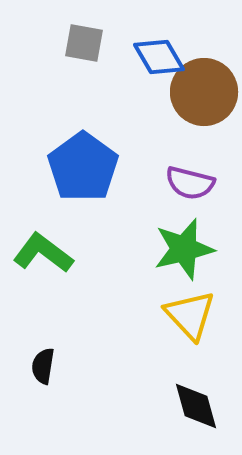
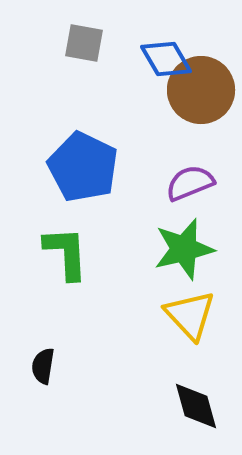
blue diamond: moved 7 px right, 2 px down
brown circle: moved 3 px left, 2 px up
blue pentagon: rotated 10 degrees counterclockwise
purple semicircle: rotated 144 degrees clockwise
green L-shape: moved 23 px right; rotated 50 degrees clockwise
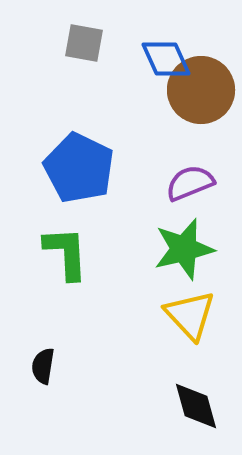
blue diamond: rotated 6 degrees clockwise
blue pentagon: moved 4 px left, 1 px down
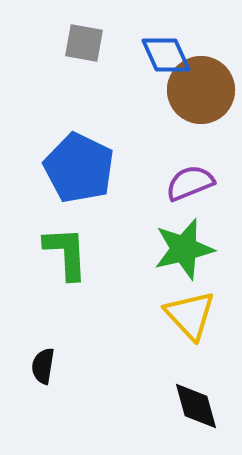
blue diamond: moved 4 px up
